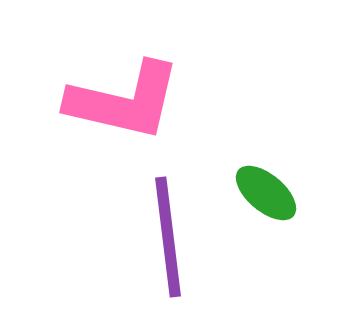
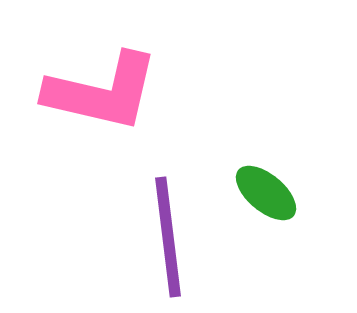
pink L-shape: moved 22 px left, 9 px up
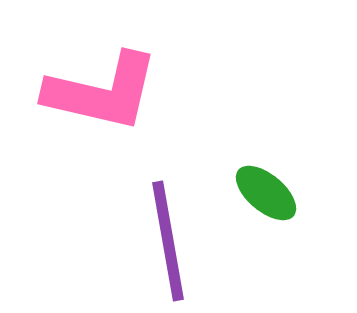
purple line: moved 4 px down; rotated 3 degrees counterclockwise
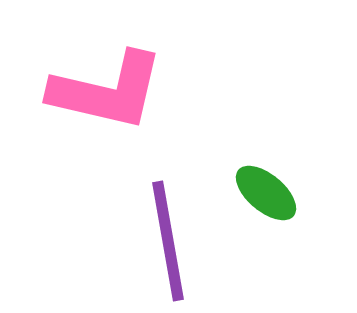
pink L-shape: moved 5 px right, 1 px up
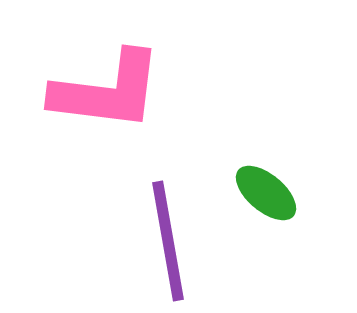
pink L-shape: rotated 6 degrees counterclockwise
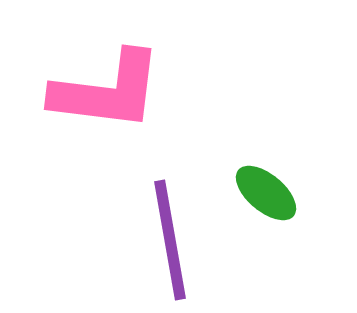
purple line: moved 2 px right, 1 px up
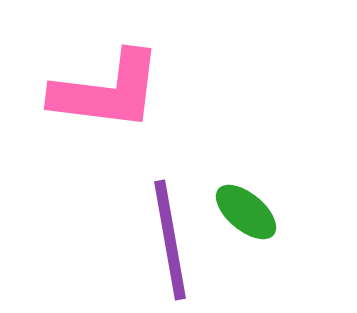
green ellipse: moved 20 px left, 19 px down
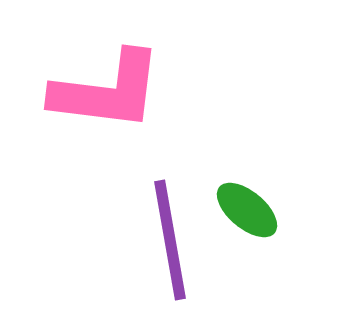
green ellipse: moved 1 px right, 2 px up
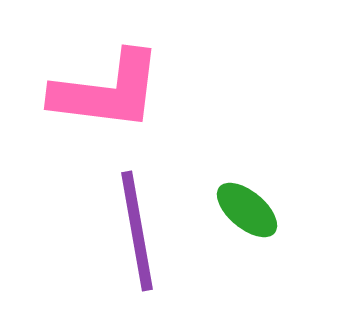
purple line: moved 33 px left, 9 px up
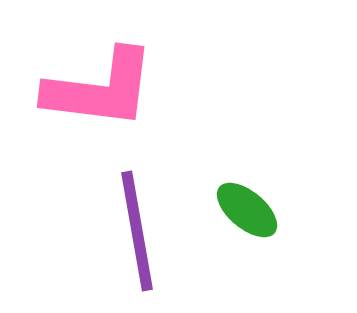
pink L-shape: moved 7 px left, 2 px up
